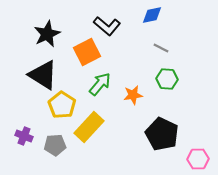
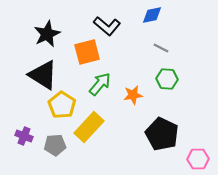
orange square: rotated 12 degrees clockwise
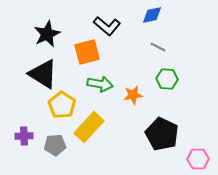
gray line: moved 3 px left, 1 px up
black triangle: moved 1 px up
green arrow: rotated 60 degrees clockwise
purple cross: rotated 24 degrees counterclockwise
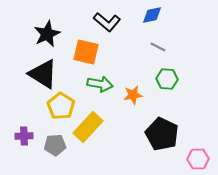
black L-shape: moved 4 px up
orange square: moved 1 px left; rotated 28 degrees clockwise
yellow pentagon: moved 1 px left, 1 px down
yellow rectangle: moved 1 px left
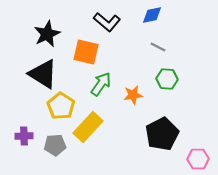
green arrow: moved 1 px right; rotated 65 degrees counterclockwise
black pentagon: rotated 20 degrees clockwise
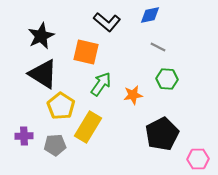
blue diamond: moved 2 px left
black star: moved 6 px left, 2 px down
yellow rectangle: rotated 12 degrees counterclockwise
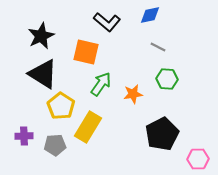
orange star: moved 1 px up
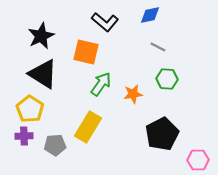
black L-shape: moved 2 px left
yellow pentagon: moved 31 px left, 3 px down
pink hexagon: moved 1 px down
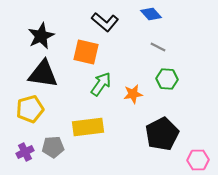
blue diamond: moved 1 px right, 1 px up; rotated 60 degrees clockwise
black triangle: rotated 24 degrees counterclockwise
yellow pentagon: rotated 24 degrees clockwise
yellow rectangle: rotated 52 degrees clockwise
purple cross: moved 1 px right, 16 px down; rotated 24 degrees counterclockwise
gray pentagon: moved 2 px left, 2 px down
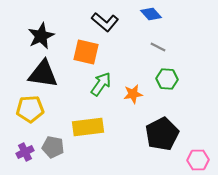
yellow pentagon: rotated 12 degrees clockwise
gray pentagon: rotated 15 degrees clockwise
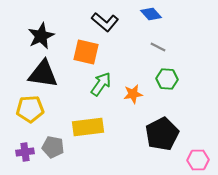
purple cross: rotated 18 degrees clockwise
